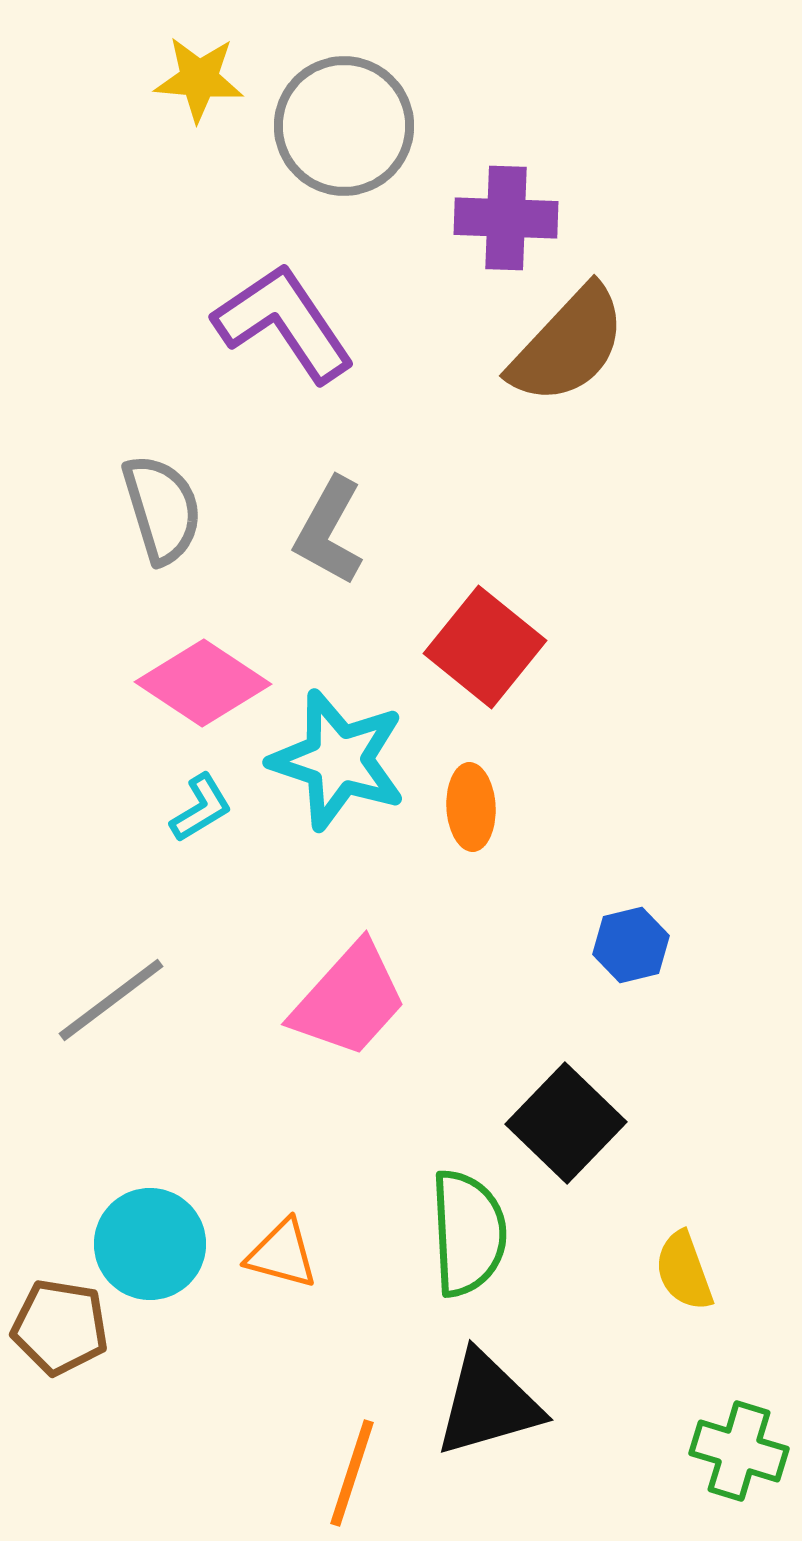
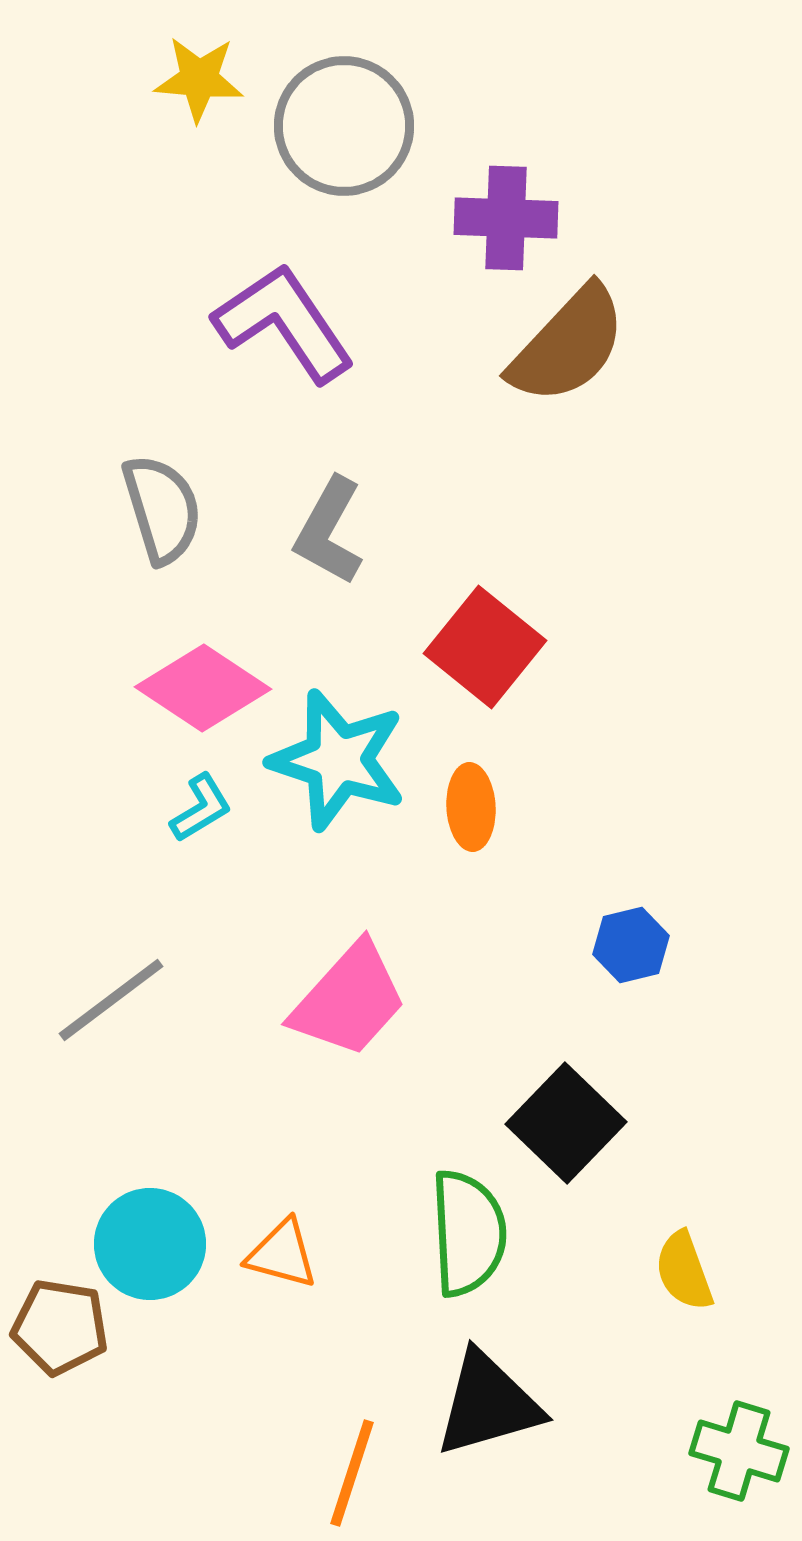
pink diamond: moved 5 px down
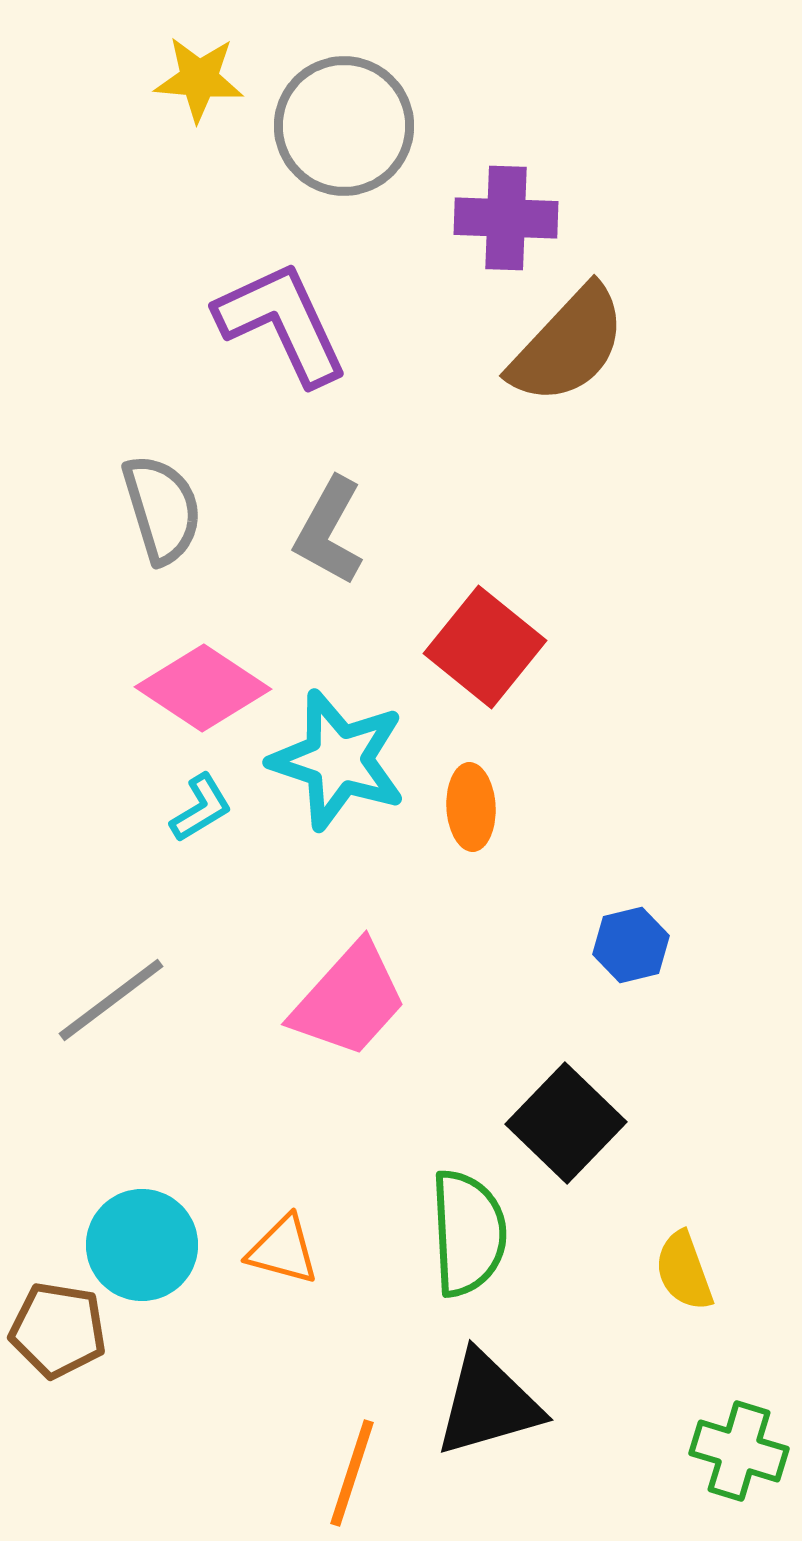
purple L-shape: moved 2 px left; rotated 9 degrees clockwise
cyan circle: moved 8 px left, 1 px down
orange triangle: moved 1 px right, 4 px up
brown pentagon: moved 2 px left, 3 px down
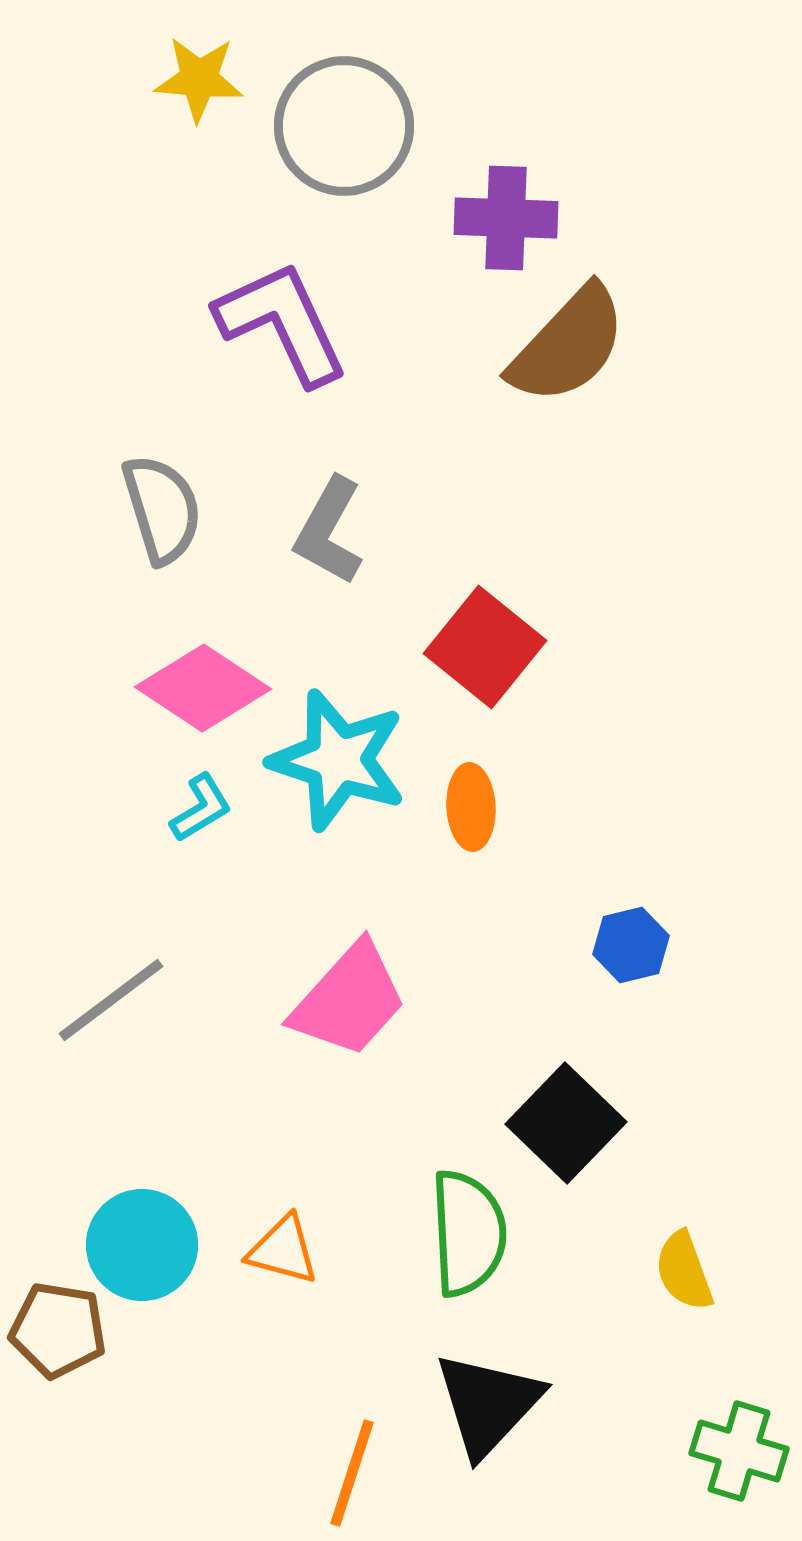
black triangle: rotated 31 degrees counterclockwise
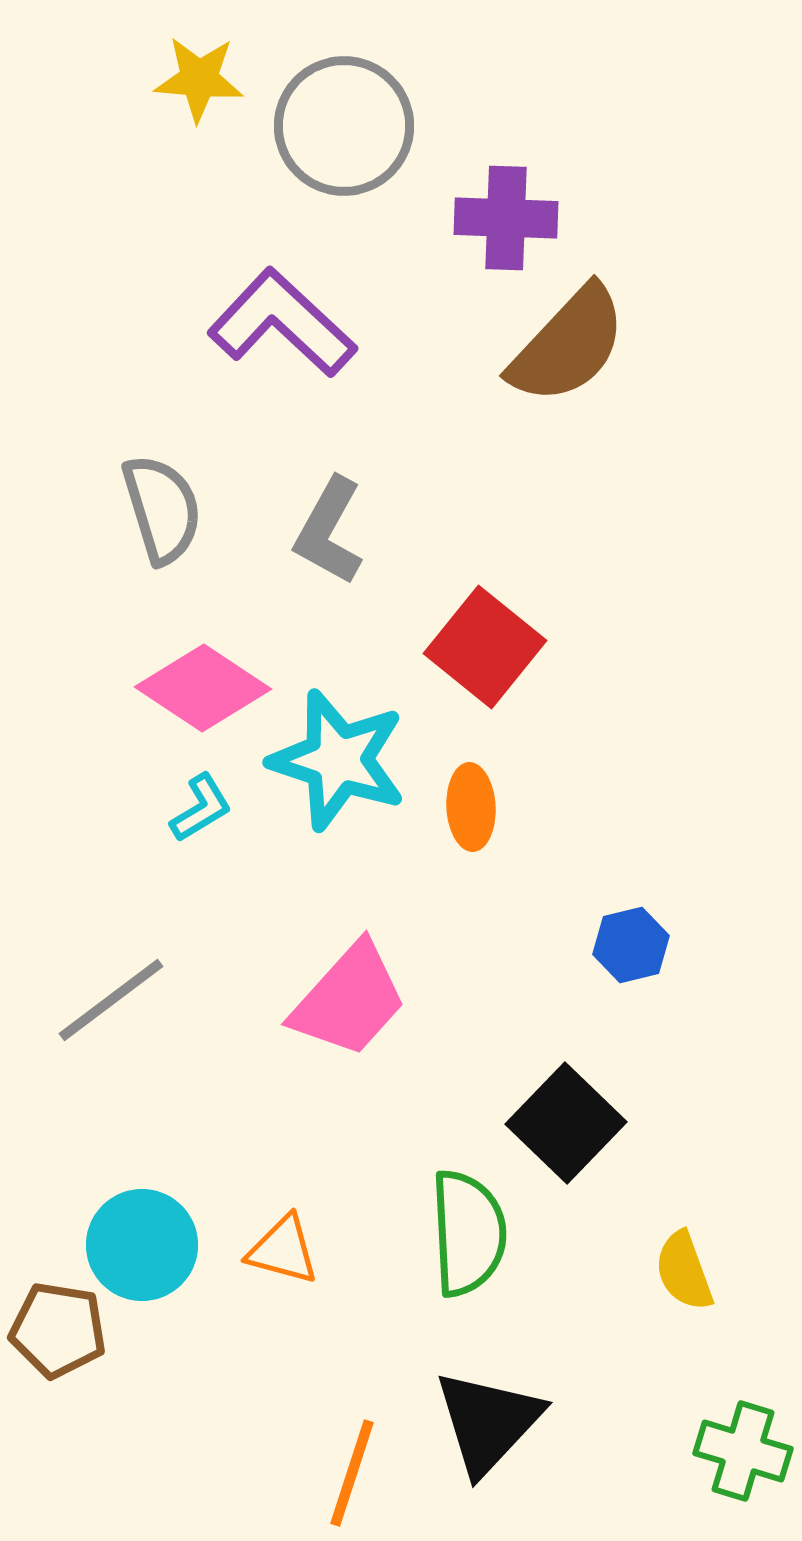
purple L-shape: rotated 22 degrees counterclockwise
black triangle: moved 18 px down
green cross: moved 4 px right
